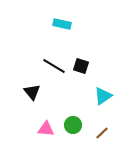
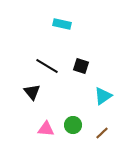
black line: moved 7 px left
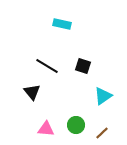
black square: moved 2 px right
green circle: moved 3 px right
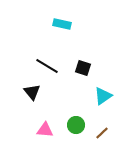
black square: moved 2 px down
pink triangle: moved 1 px left, 1 px down
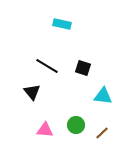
cyan triangle: rotated 42 degrees clockwise
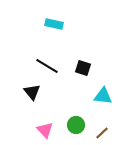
cyan rectangle: moved 8 px left
pink triangle: rotated 42 degrees clockwise
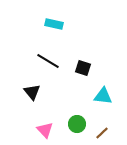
black line: moved 1 px right, 5 px up
green circle: moved 1 px right, 1 px up
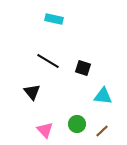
cyan rectangle: moved 5 px up
brown line: moved 2 px up
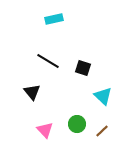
cyan rectangle: rotated 24 degrees counterclockwise
cyan triangle: rotated 36 degrees clockwise
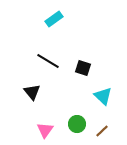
cyan rectangle: rotated 24 degrees counterclockwise
pink triangle: rotated 18 degrees clockwise
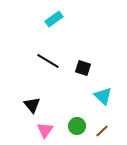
black triangle: moved 13 px down
green circle: moved 2 px down
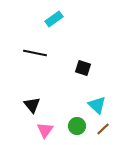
black line: moved 13 px left, 8 px up; rotated 20 degrees counterclockwise
cyan triangle: moved 6 px left, 9 px down
brown line: moved 1 px right, 2 px up
